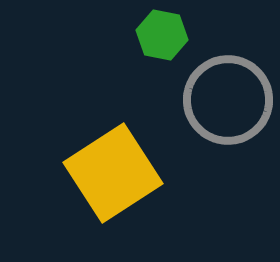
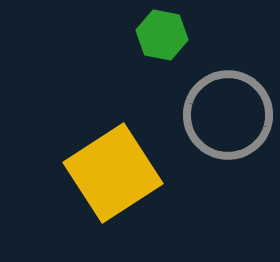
gray circle: moved 15 px down
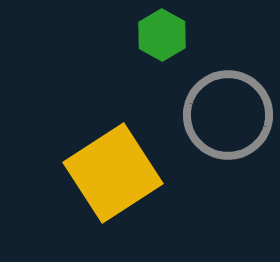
green hexagon: rotated 18 degrees clockwise
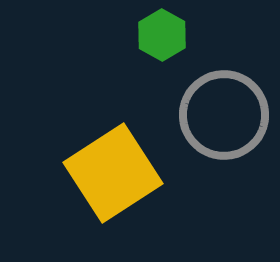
gray circle: moved 4 px left
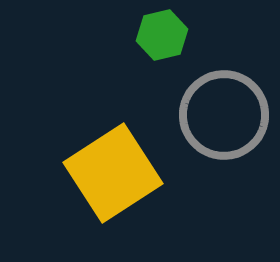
green hexagon: rotated 18 degrees clockwise
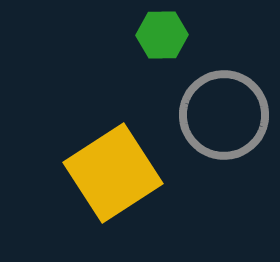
green hexagon: rotated 12 degrees clockwise
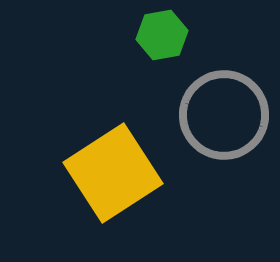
green hexagon: rotated 9 degrees counterclockwise
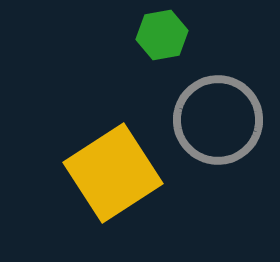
gray circle: moved 6 px left, 5 px down
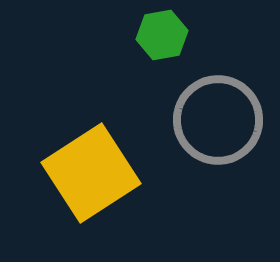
yellow square: moved 22 px left
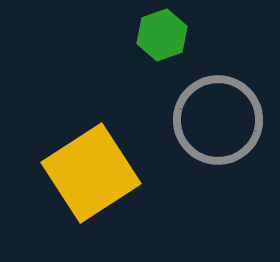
green hexagon: rotated 9 degrees counterclockwise
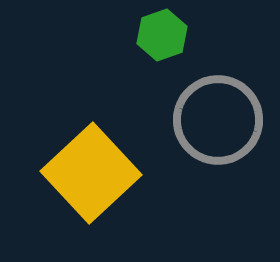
yellow square: rotated 10 degrees counterclockwise
